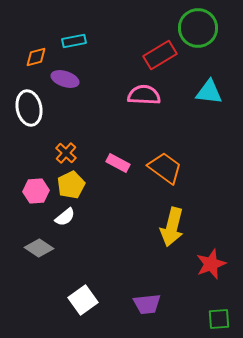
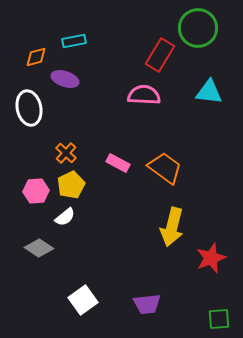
red rectangle: rotated 28 degrees counterclockwise
red star: moved 6 px up
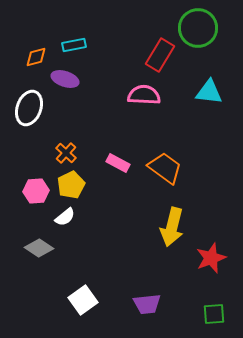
cyan rectangle: moved 4 px down
white ellipse: rotated 32 degrees clockwise
green square: moved 5 px left, 5 px up
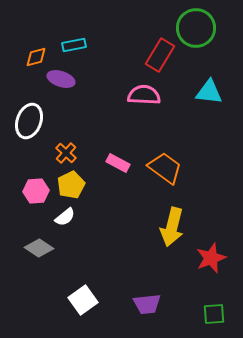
green circle: moved 2 px left
purple ellipse: moved 4 px left
white ellipse: moved 13 px down
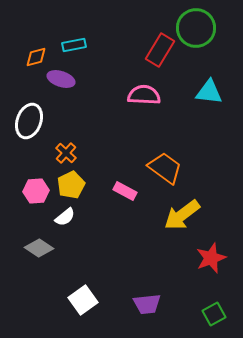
red rectangle: moved 5 px up
pink rectangle: moved 7 px right, 28 px down
yellow arrow: moved 10 px right, 12 px up; rotated 39 degrees clockwise
green square: rotated 25 degrees counterclockwise
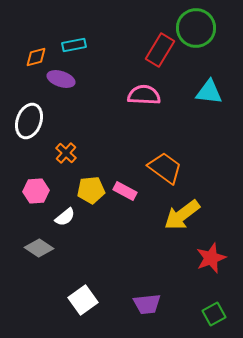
yellow pentagon: moved 20 px right, 5 px down; rotated 20 degrees clockwise
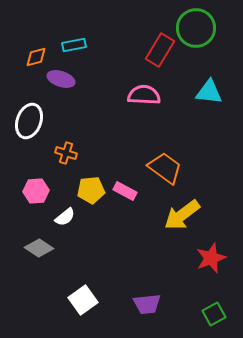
orange cross: rotated 25 degrees counterclockwise
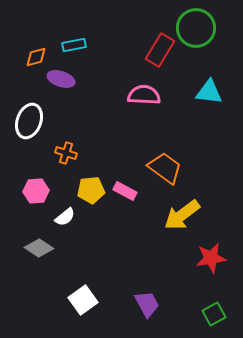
red star: rotated 12 degrees clockwise
purple trapezoid: rotated 112 degrees counterclockwise
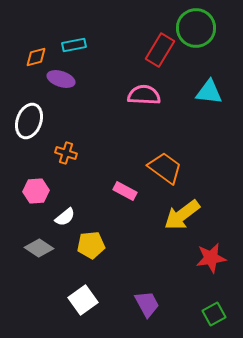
yellow pentagon: moved 55 px down
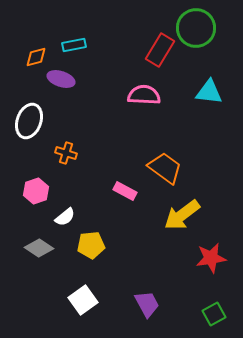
pink hexagon: rotated 15 degrees counterclockwise
